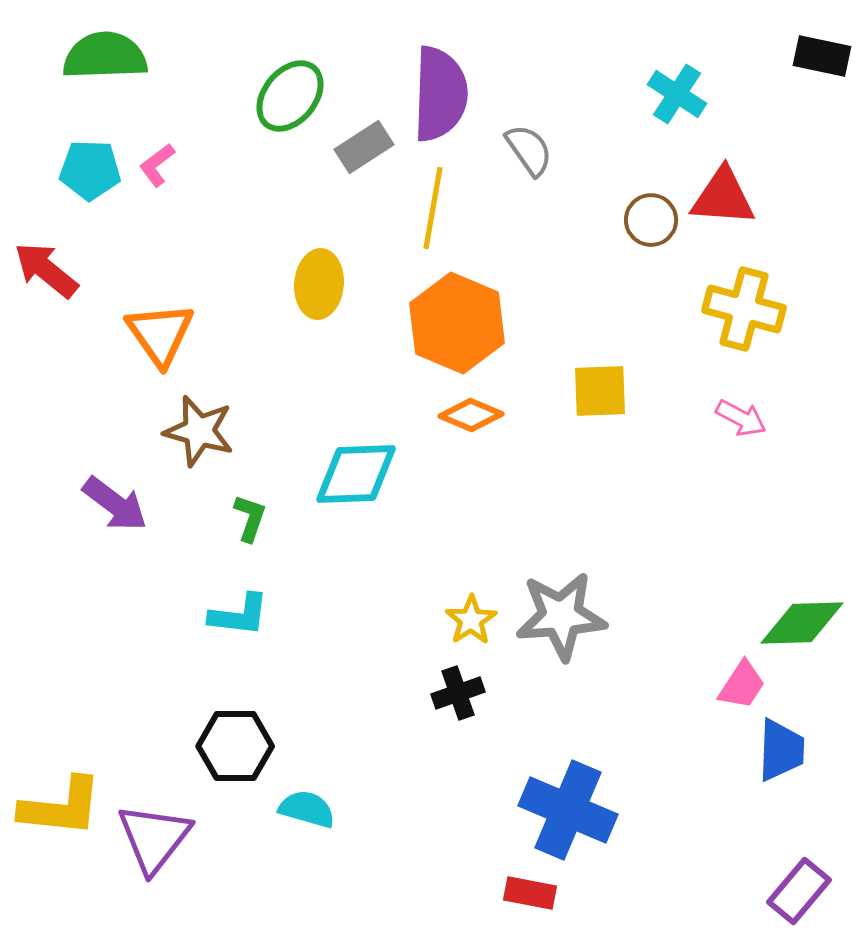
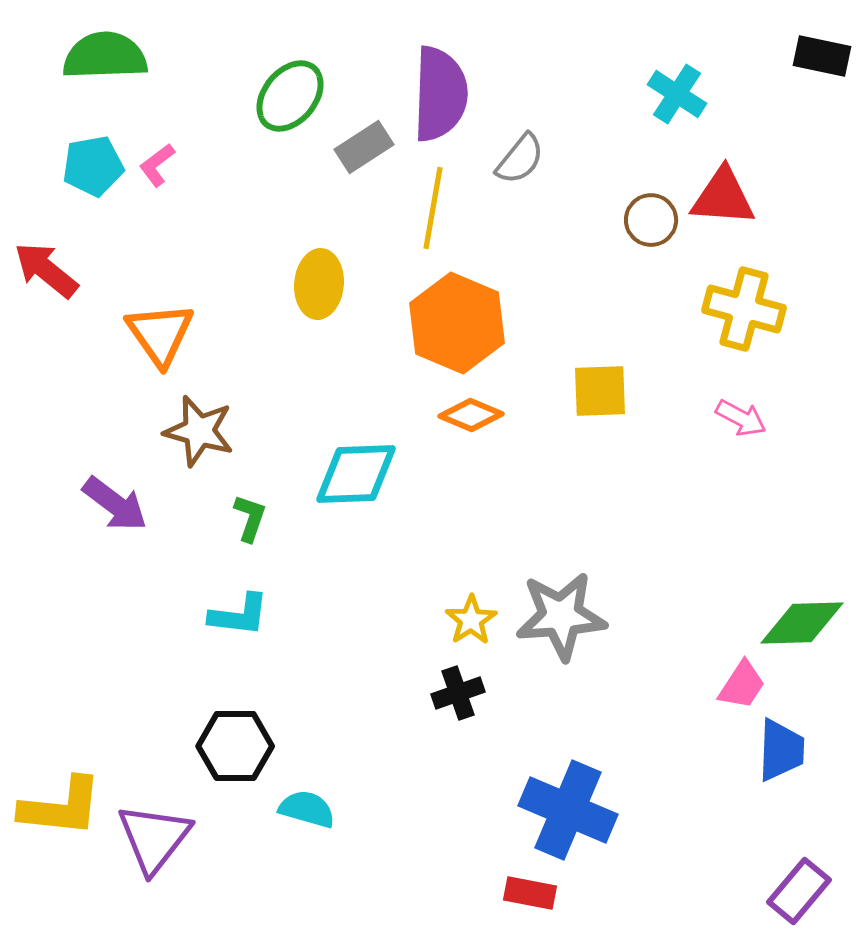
gray semicircle: moved 9 px left, 9 px down; rotated 74 degrees clockwise
cyan pentagon: moved 3 px right, 4 px up; rotated 12 degrees counterclockwise
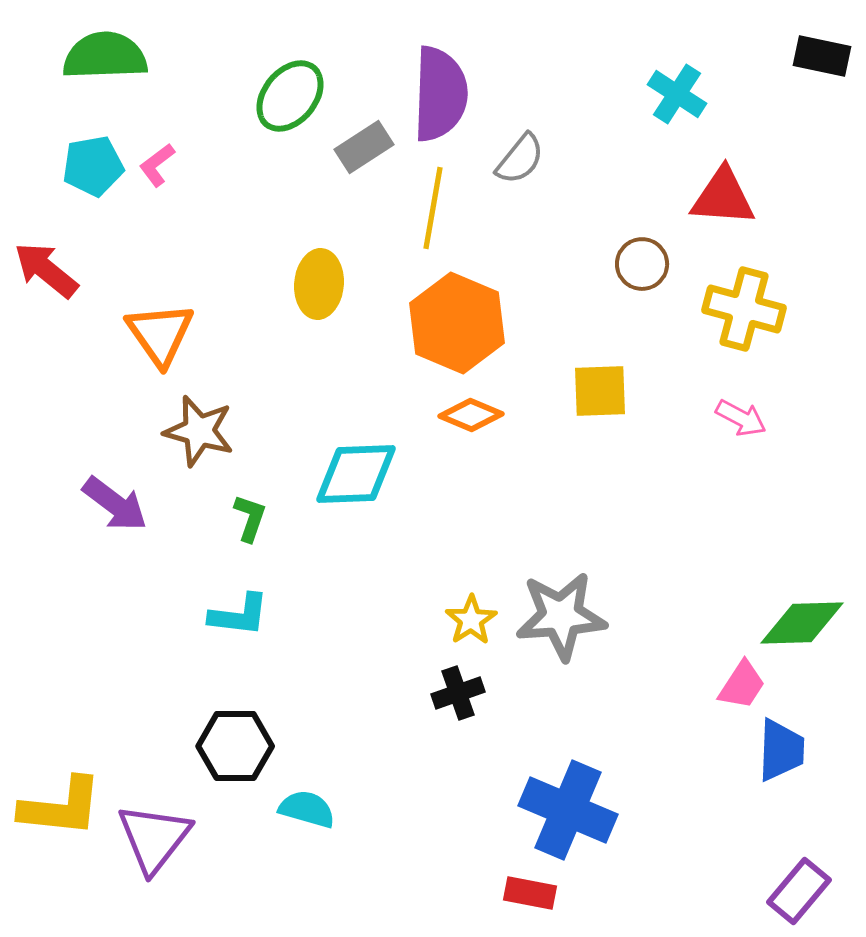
brown circle: moved 9 px left, 44 px down
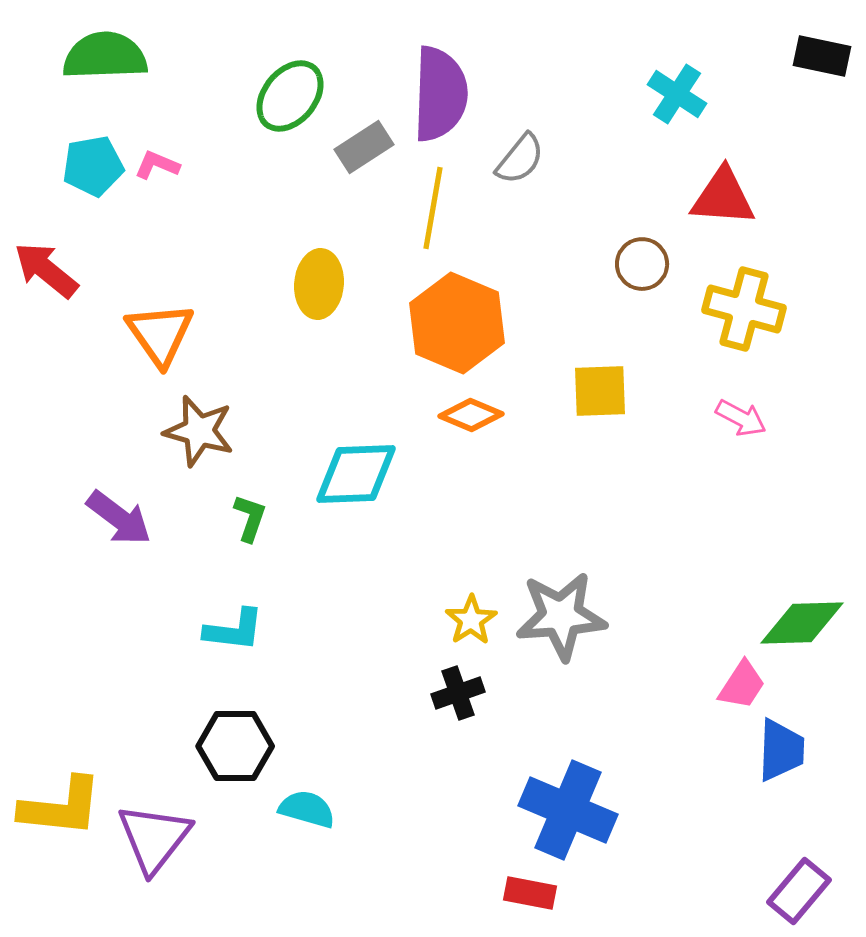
pink L-shape: rotated 60 degrees clockwise
purple arrow: moved 4 px right, 14 px down
cyan L-shape: moved 5 px left, 15 px down
